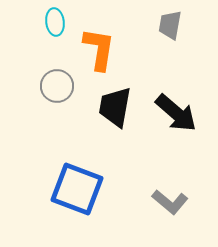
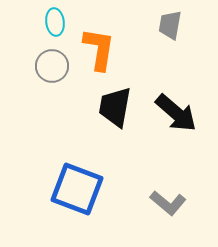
gray circle: moved 5 px left, 20 px up
gray L-shape: moved 2 px left, 1 px down
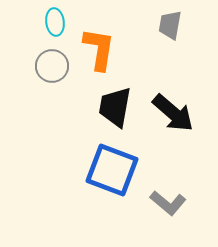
black arrow: moved 3 px left
blue square: moved 35 px right, 19 px up
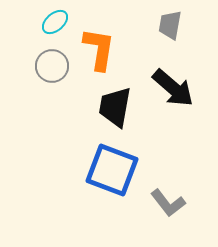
cyan ellipse: rotated 56 degrees clockwise
black arrow: moved 25 px up
gray L-shape: rotated 12 degrees clockwise
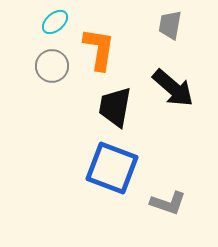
blue square: moved 2 px up
gray L-shape: rotated 33 degrees counterclockwise
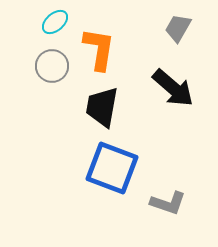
gray trapezoid: moved 8 px right, 3 px down; rotated 20 degrees clockwise
black trapezoid: moved 13 px left
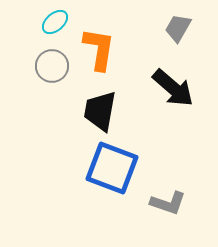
black trapezoid: moved 2 px left, 4 px down
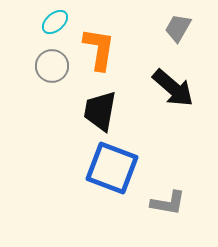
gray L-shape: rotated 9 degrees counterclockwise
